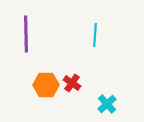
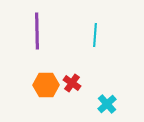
purple line: moved 11 px right, 3 px up
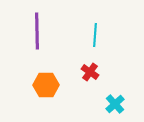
red cross: moved 18 px right, 11 px up
cyan cross: moved 8 px right
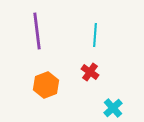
purple line: rotated 6 degrees counterclockwise
orange hexagon: rotated 20 degrees counterclockwise
cyan cross: moved 2 px left, 4 px down
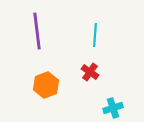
cyan cross: rotated 24 degrees clockwise
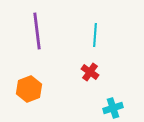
orange hexagon: moved 17 px left, 4 px down
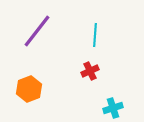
purple line: rotated 45 degrees clockwise
red cross: moved 1 px up; rotated 30 degrees clockwise
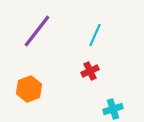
cyan line: rotated 20 degrees clockwise
cyan cross: moved 1 px down
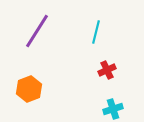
purple line: rotated 6 degrees counterclockwise
cyan line: moved 1 px right, 3 px up; rotated 10 degrees counterclockwise
red cross: moved 17 px right, 1 px up
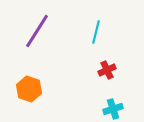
orange hexagon: rotated 20 degrees counterclockwise
